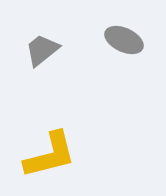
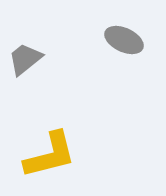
gray trapezoid: moved 17 px left, 9 px down
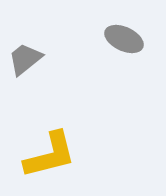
gray ellipse: moved 1 px up
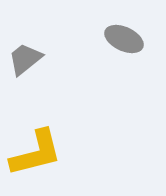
yellow L-shape: moved 14 px left, 2 px up
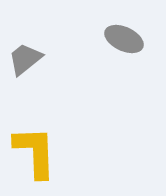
yellow L-shape: moved 1 px left, 1 px up; rotated 78 degrees counterclockwise
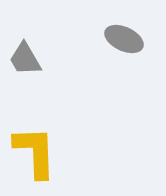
gray trapezoid: rotated 81 degrees counterclockwise
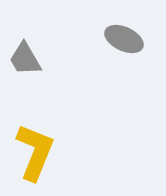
yellow L-shape: rotated 24 degrees clockwise
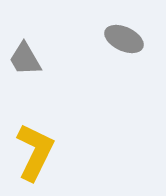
yellow L-shape: rotated 4 degrees clockwise
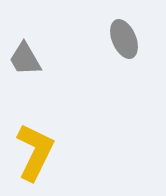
gray ellipse: rotated 42 degrees clockwise
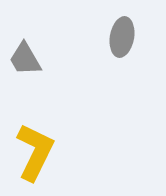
gray ellipse: moved 2 px left, 2 px up; rotated 33 degrees clockwise
